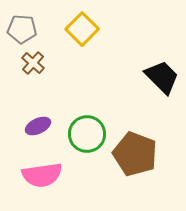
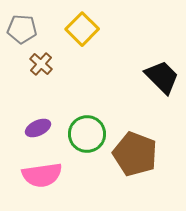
brown cross: moved 8 px right, 1 px down
purple ellipse: moved 2 px down
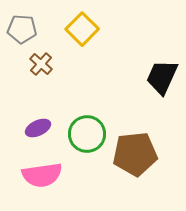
black trapezoid: rotated 111 degrees counterclockwise
brown pentagon: rotated 27 degrees counterclockwise
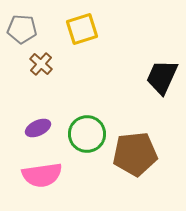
yellow square: rotated 28 degrees clockwise
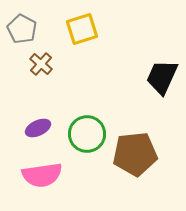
gray pentagon: rotated 24 degrees clockwise
